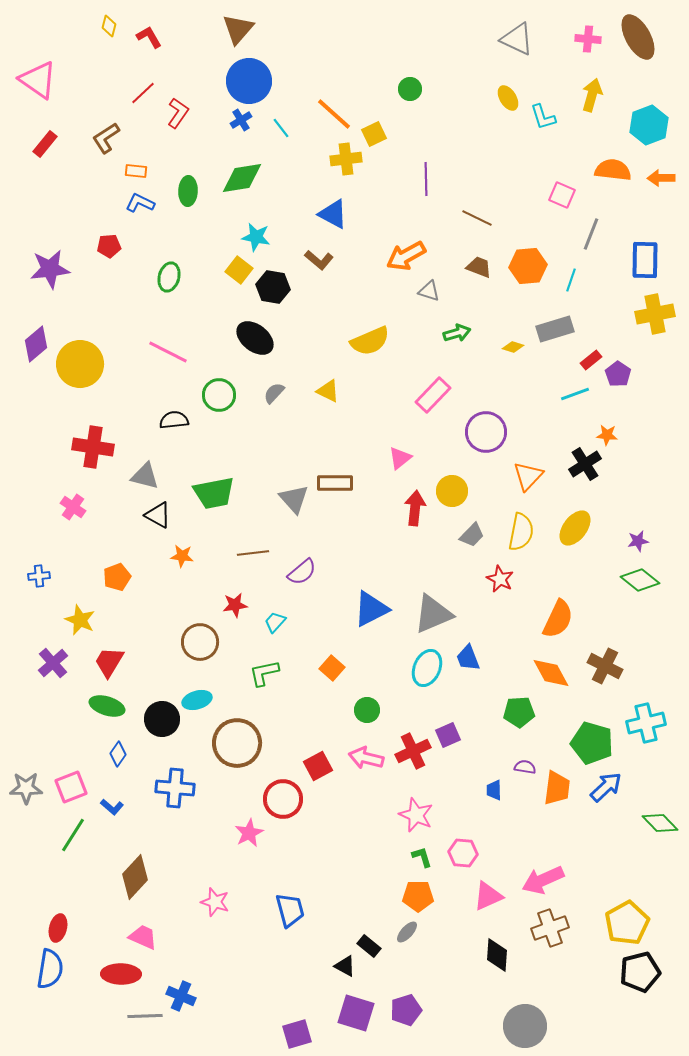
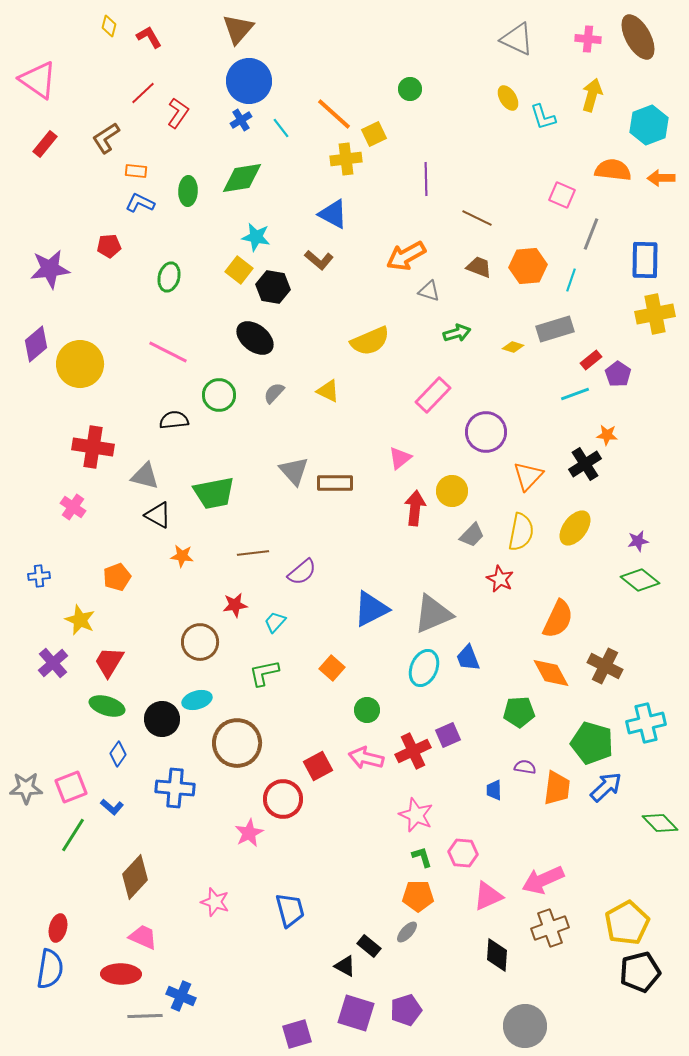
gray triangle at (294, 499): moved 28 px up
cyan ellipse at (427, 668): moved 3 px left
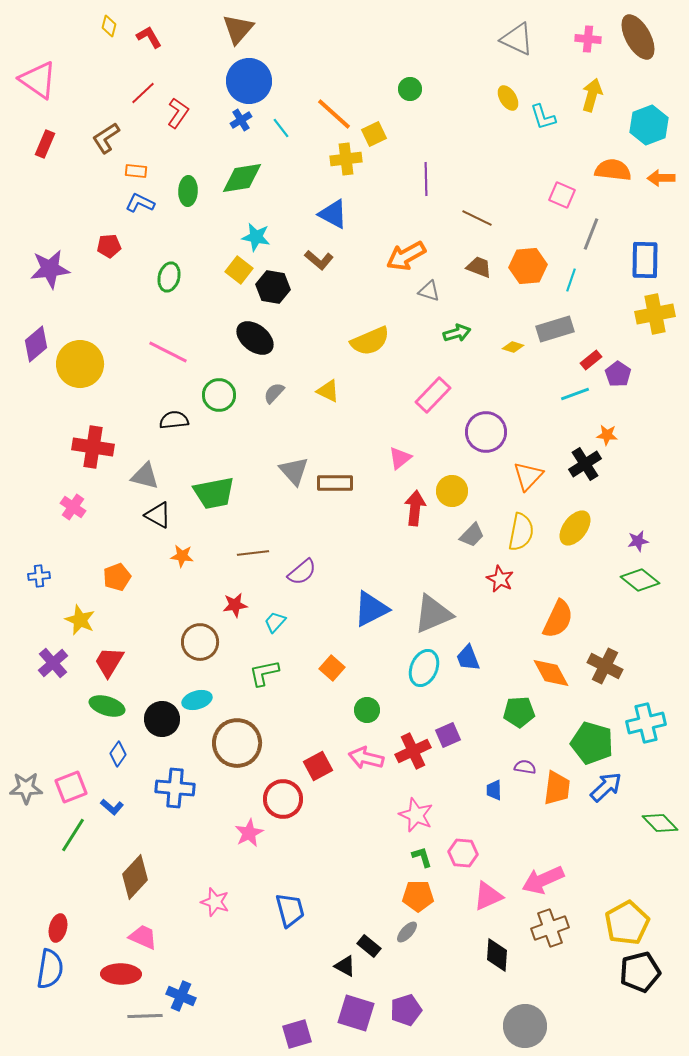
red rectangle at (45, 144): rotated 16 degrees counterclockwise
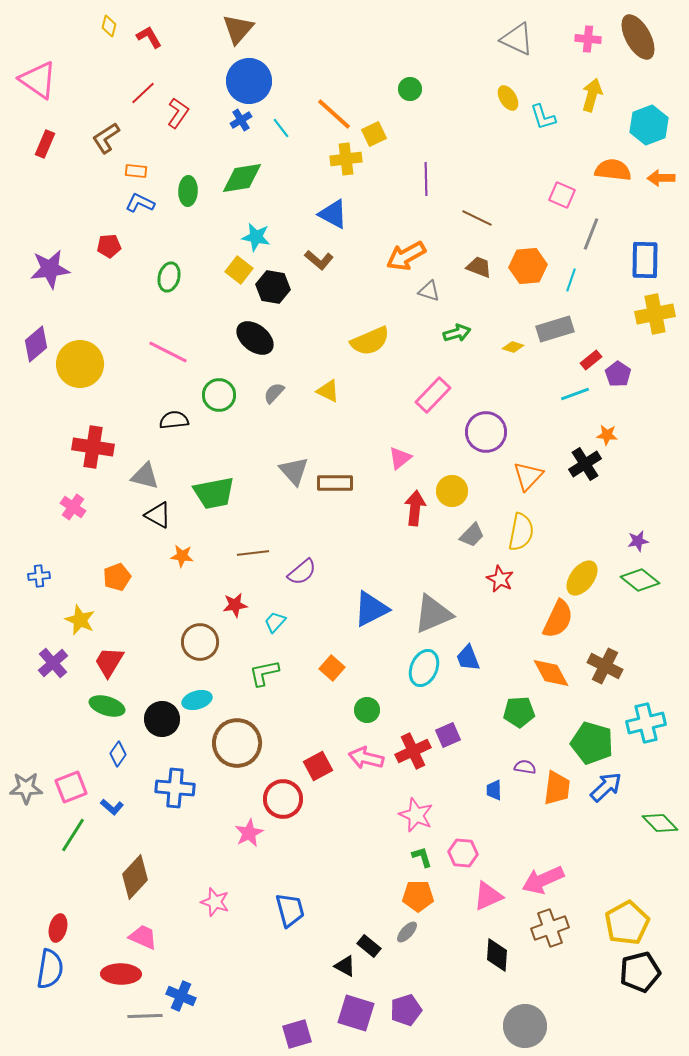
yellow ellipse at (575, 528): moved 7 px right, 50 px down
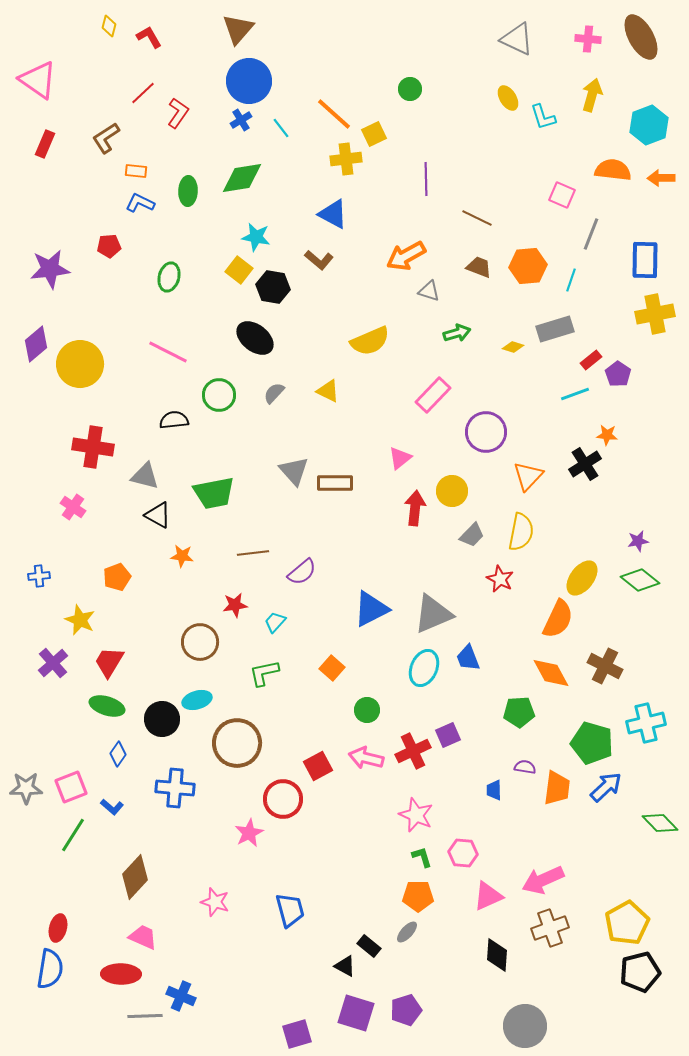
brown ellipse at (638, 37): moved 3 px right
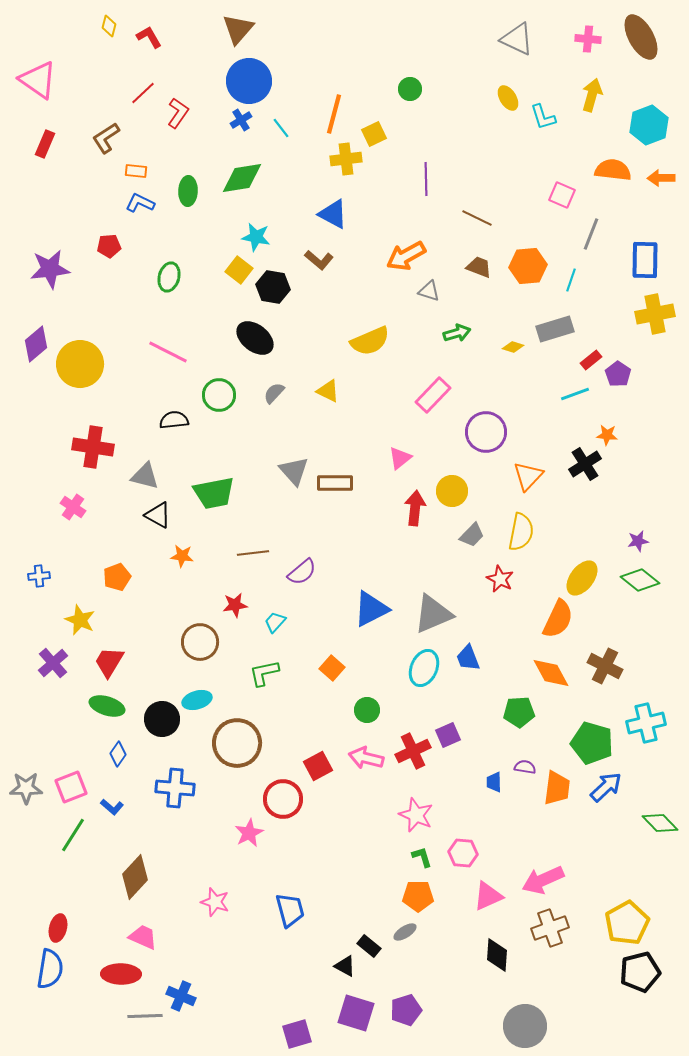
orange line at (334, 114): rotated 63 degrees clockwise
blue trapezoid at (494, 790): moved 8 px up
gray ellipse at (407, 932): moved 2 px left; rotated 15 degrees clockwise
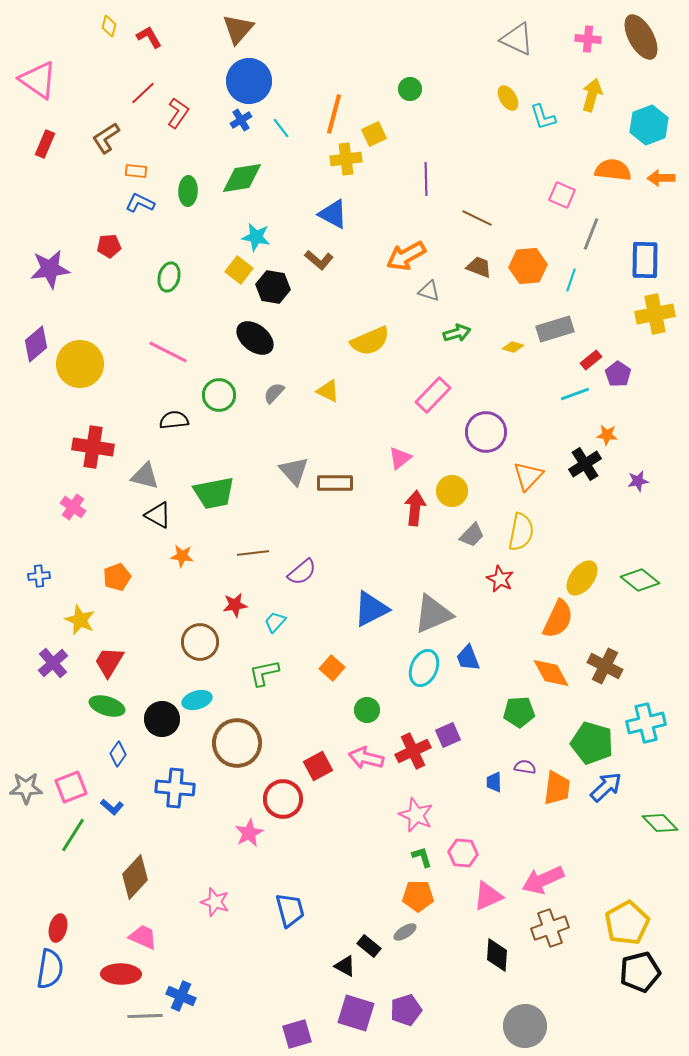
purple star at (638, 541): moved 60 px up
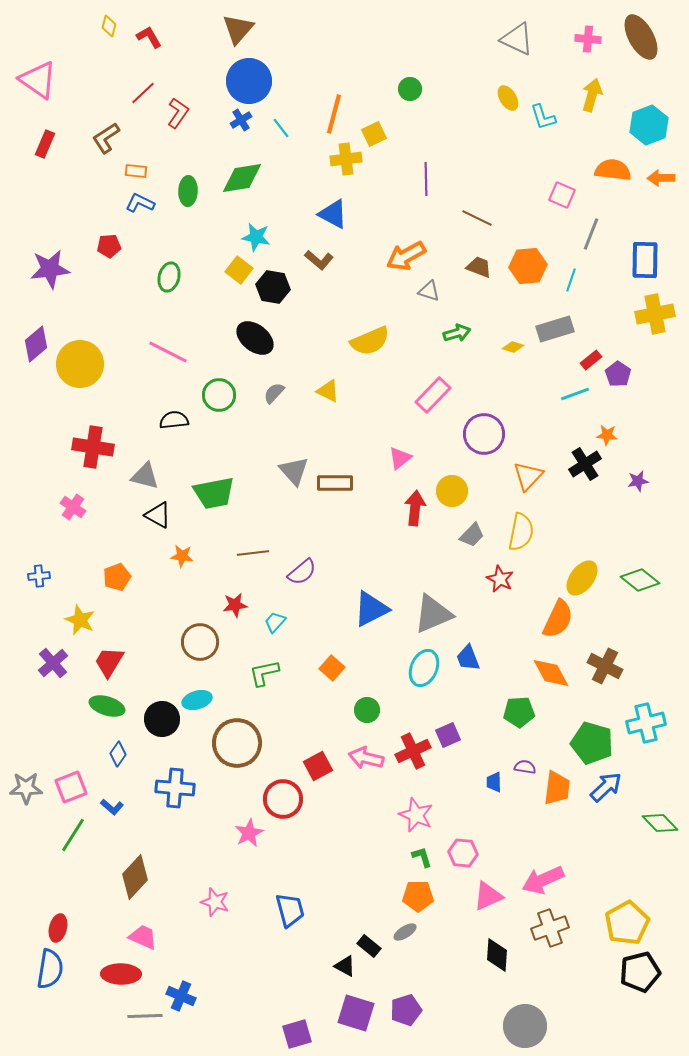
purple circle at (486, 432): moved 2 px left, 2 px down
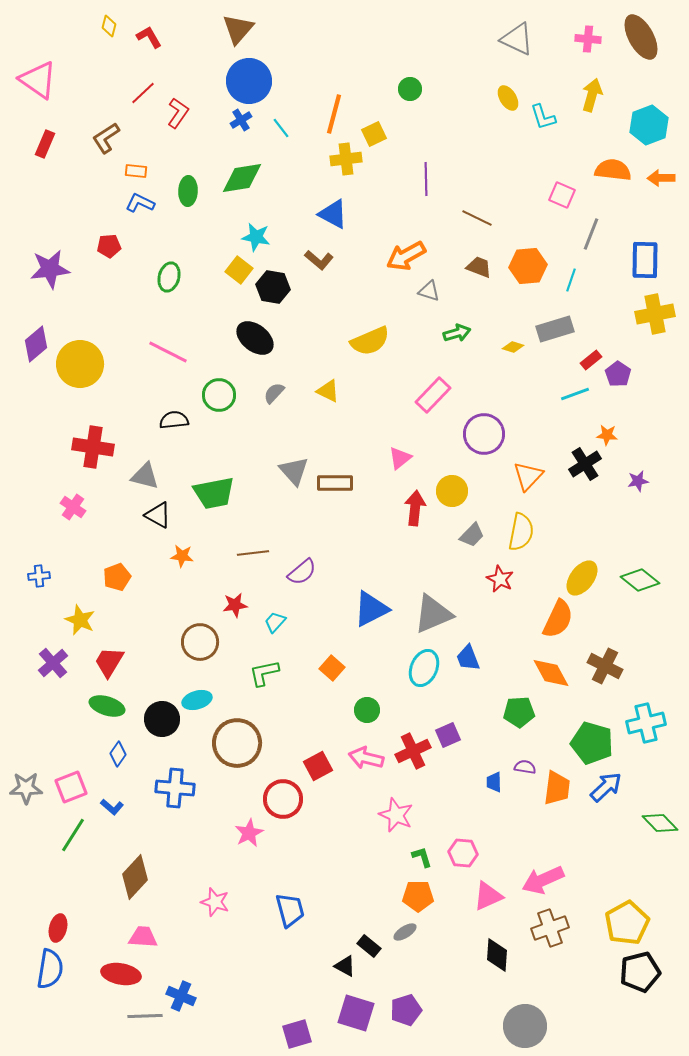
pink star at (416, 815): moved 20 px left
pink trapezoid at (143, 937): rotated 20 degrees counterclockwise
red ellipse at (121, 974): rotated 9 degrees clockwise
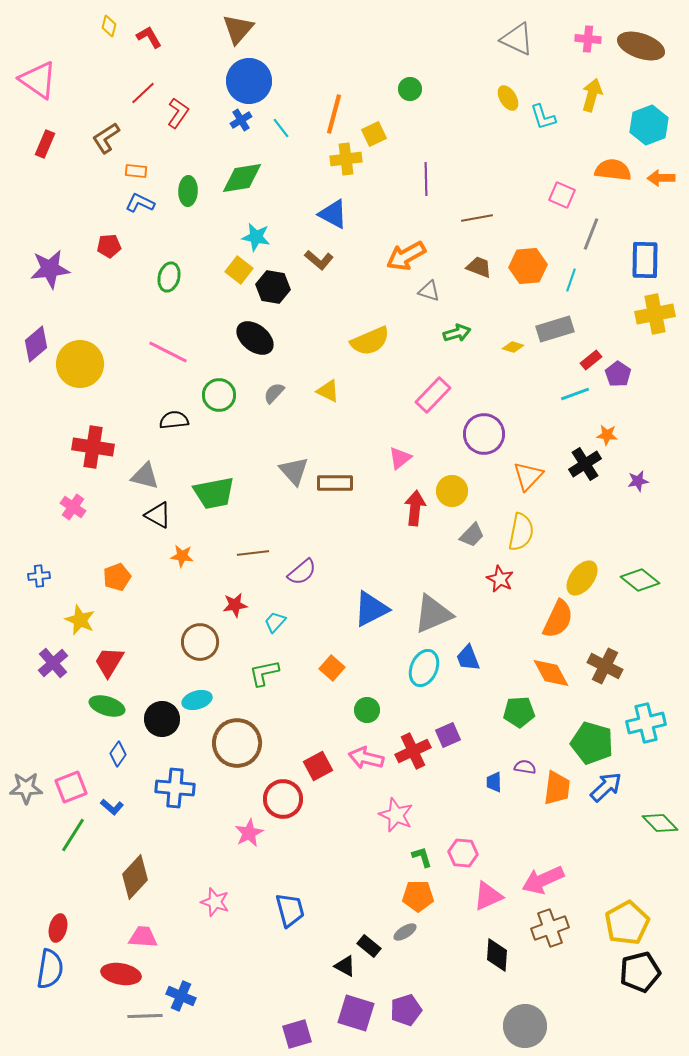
brown ellipse at (641, 37): moved 9 px down; rotated 42 degrees counterclockwise
brown line at (477, 218): rotated 36 degrees counterclockwise
